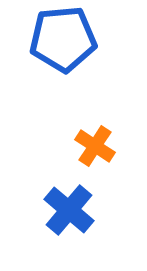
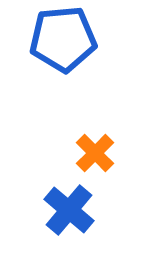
orange cross: moved 7 px down; rotated 12 degrees clockwise
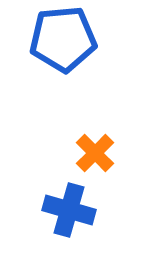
blue cross: rotated 24 degrees counterclockwise
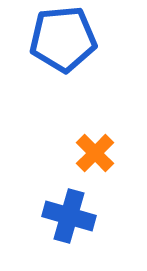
blue cross: moved 6 px down
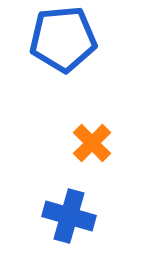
orange cross: moved 3 px left, 10 px up
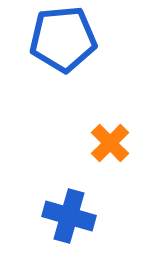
orange cross: moved 18 px right
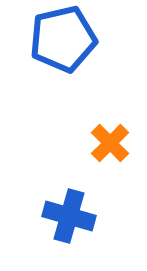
blue pentagon: rotated 8 degrees counterclockwise
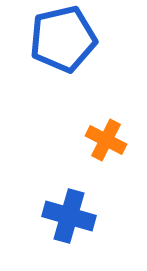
orange cross: moved 4 px left, 3 px up; rotated 18 degrees counterclockwise
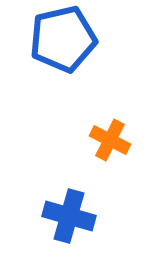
orange cross: moved 4 px right
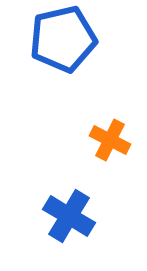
blue cross: rotated 15 degrees clockwise
